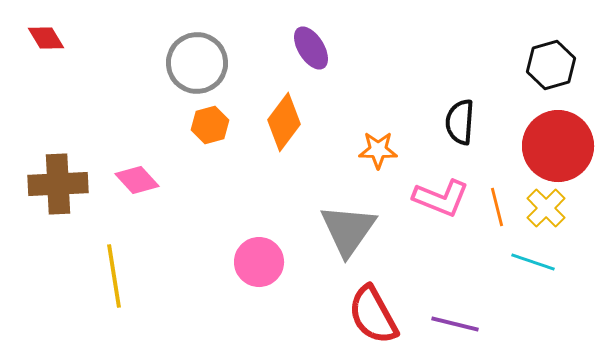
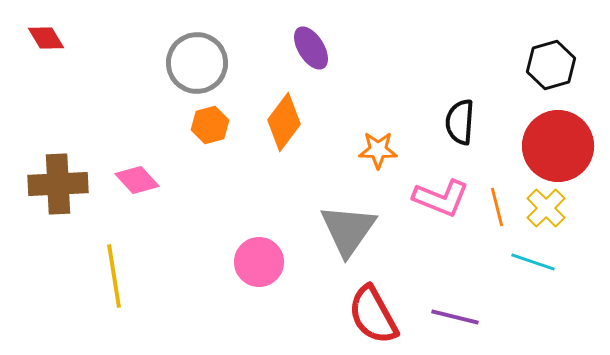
purple line: moved 7 px up
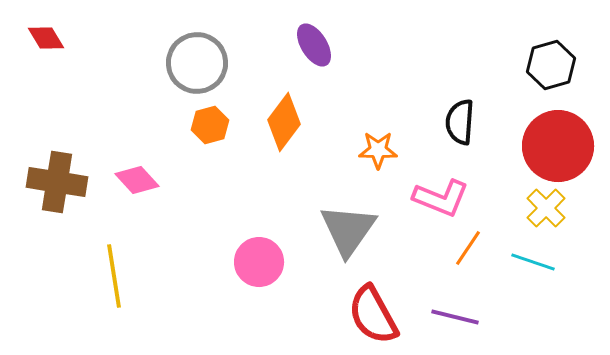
purple ellipse: moved 3 px right, 3 px up
brown cross: moved 1 px left, 2 px up; rotated 12 degrees clockwise
orange line: moved 29 px left, 41 px down; rotated 48 degrees clockwise
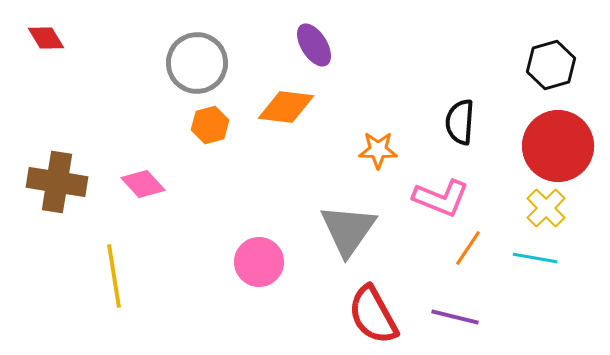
orange diamond: moved 2 px right, 15 px up; rotated 60 degrees clockwise
pink diamond: moved 6 px right, 4 px down
cyan line: moved 2 px right, 4 px up; rotated 9 degrees counterclockwise
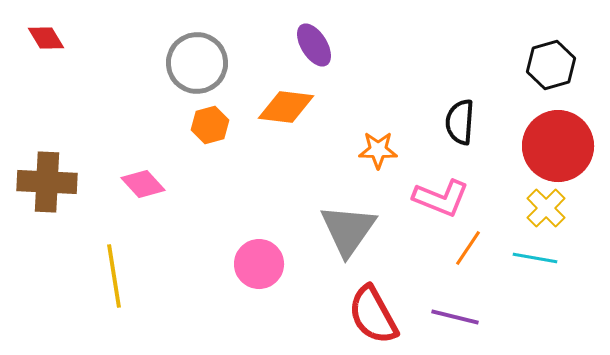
brown cross: moved 10 px left; rotated 6 degrees counterclockwise
pink circle: moved 2 px down
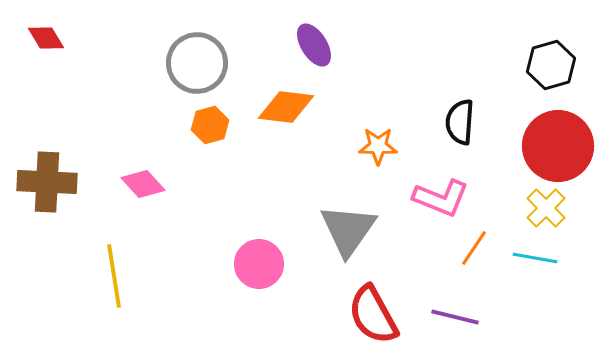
orange star: moved 4 px up
orange line: moved 6 px right
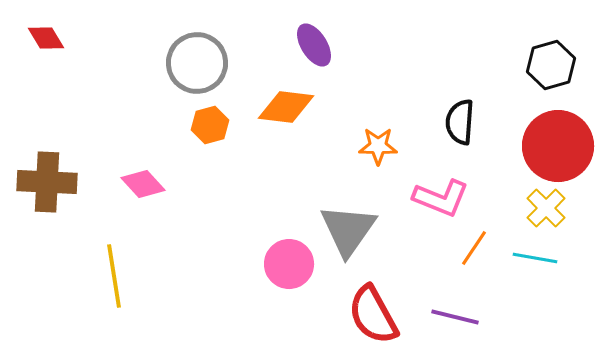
pink circle: moved 30 px right
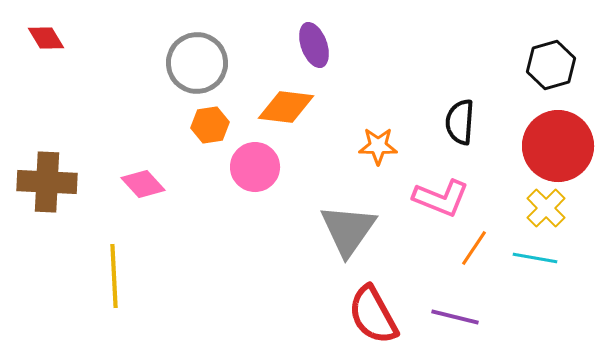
purple ellipse: rotated 12 degrees clockwise
orange hexagon: rotated 6 degrees clockwise
pink circle: moved 34 px left, 97 px up
yellow line: rotated 6 degrees clockwise
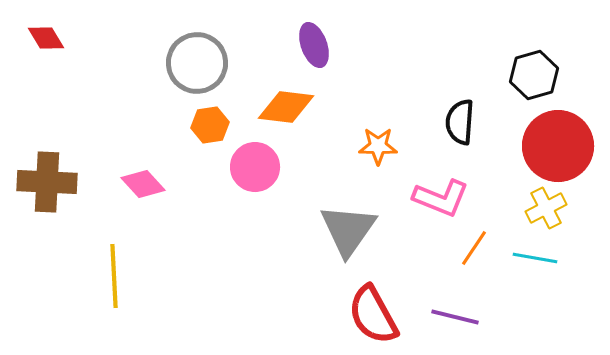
black hexagon: moved 17 px left, 10 px down
yellow cross: rotated 18 degrees clockwise
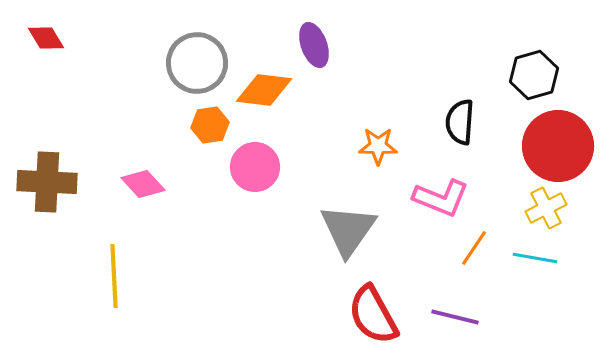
orange diamond: moved 22 px left, 17 px up
